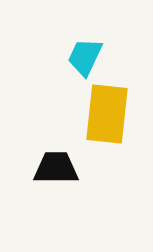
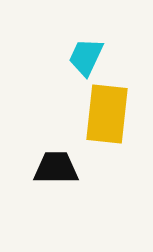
cyan trapezoid: moved 1 px right
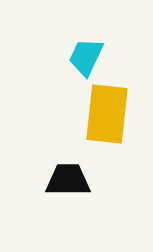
black trapezoid: moved 12 px right, 12 px down
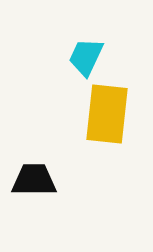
black trapezoid: moved 34 px left
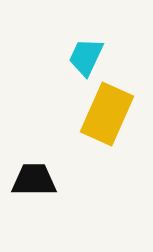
yellow rectangle: rotated 18 degrees clockwise
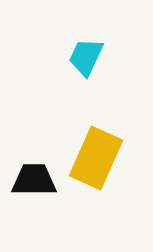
yellow rectangle: moved 11 px left, 44 px down
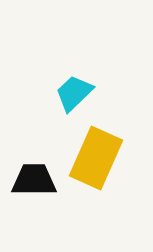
cyan trapezoid: moved 12 px left, 36 px down; rotated 21 degrees clockwise
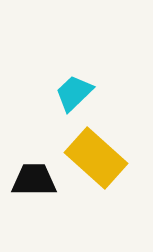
yellow rectangle: rotated 72 degrees counterclockwise
